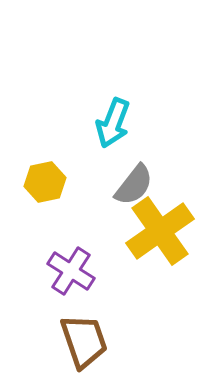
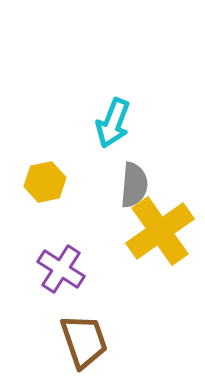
gray semicircle: rotated 33 degrees counterclockwise
purple cross: moved 10 px left, 2 px up
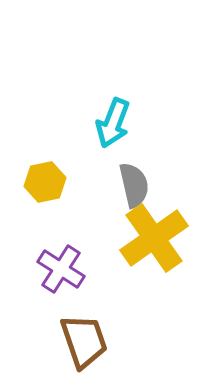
gray semicircle: rotated 18 degrees counterclockwise
yellow cross: moved 6 px left, 7 px down
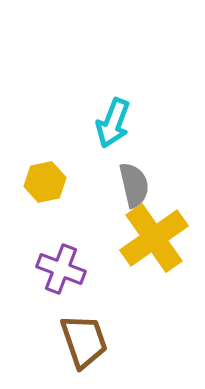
purple cross: rotated 12 degrees counterclockwise
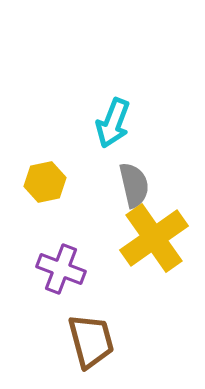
brown trapezoid: moved 7 px right; rotated 4 degrees clockwise
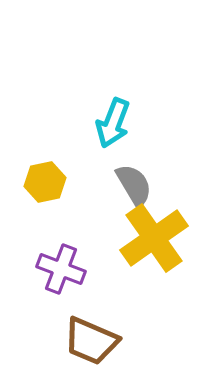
gray semicircle: rotated 18 degrees counterclockwise
brown trapezoid: rotated 128 degrees clockwise
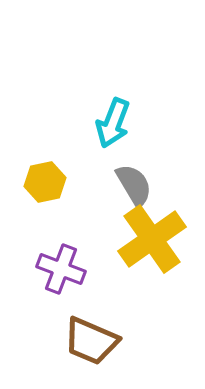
yellow cross: moved 2 px left, 1 px down
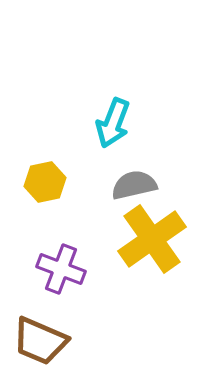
gray semicircle: rotated 72 degrees counterclockwise
brown trapezoid: moved 51 px left
